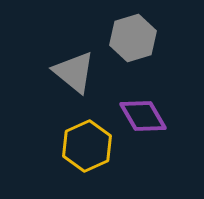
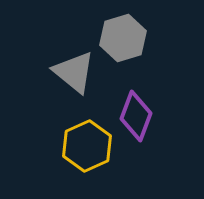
gray hexagon: moved 10 px left
purple diamond: moved 7 px left; rotated 51 degrees clockwise
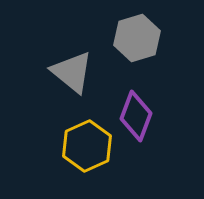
gray hexagon: moved 14 px right
gray triangle: moved 2 px left
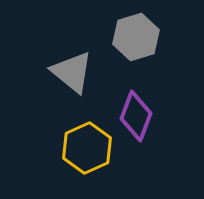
gray hexagon: moved 1 px left, 1 px up
yellow hexagon: moved 2 px down
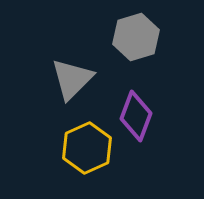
gray triangle: moved 7 px down; rotated 36 degrees clockwise
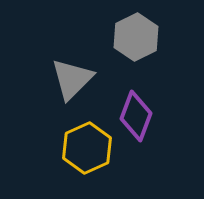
gray hexagon: rotated 9 degrees counterclockwise
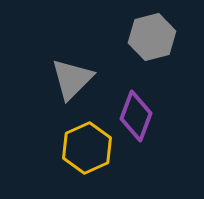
gray hexagon: moved 16 px right; rotated 12 degrees clockwise
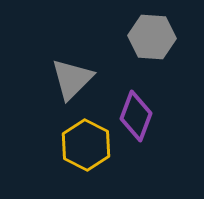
gray hexagon: rotated 18 degrees clockwise
yellow hexagon: moved 1 px left, 3 px up; rotated 9 degrees counterclockwise
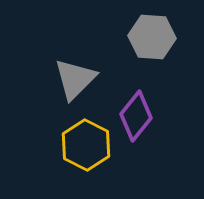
gray triangle: moved 3 px right
purple diamond: rotated 18 degrees clockwise
